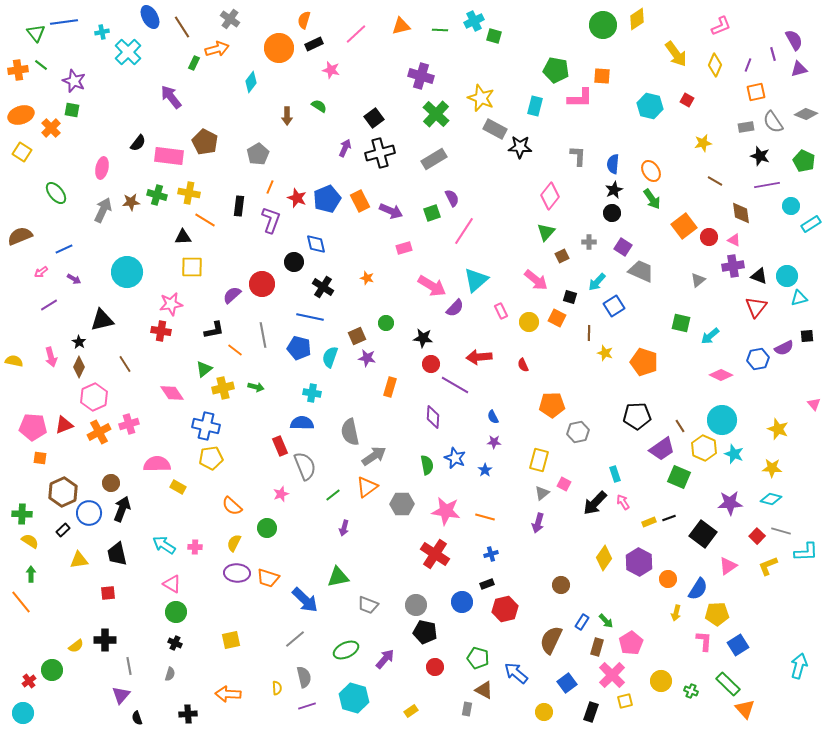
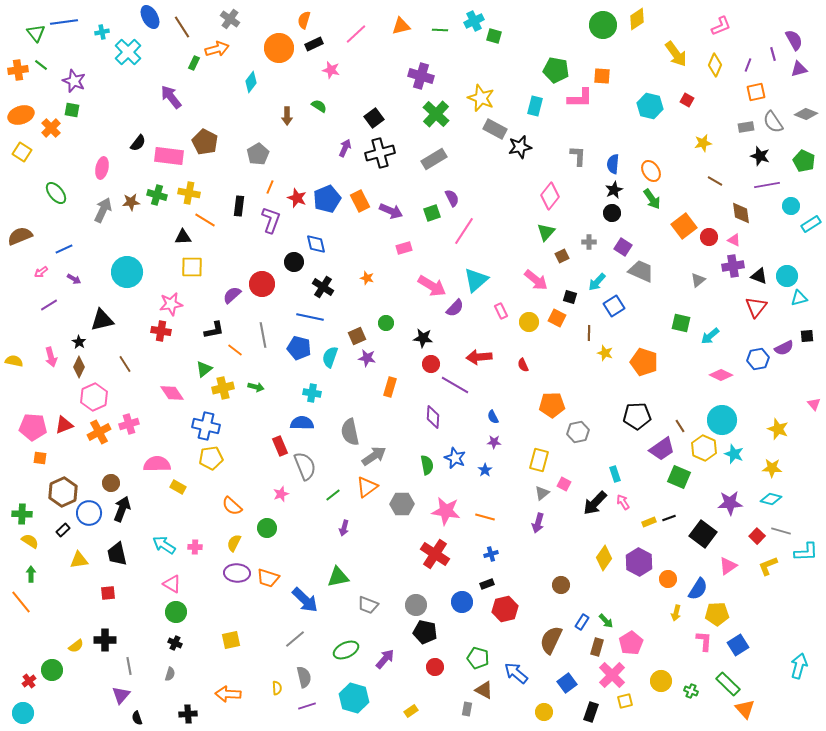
black star at (520, 147): rotated 15 degrees counterclockwise
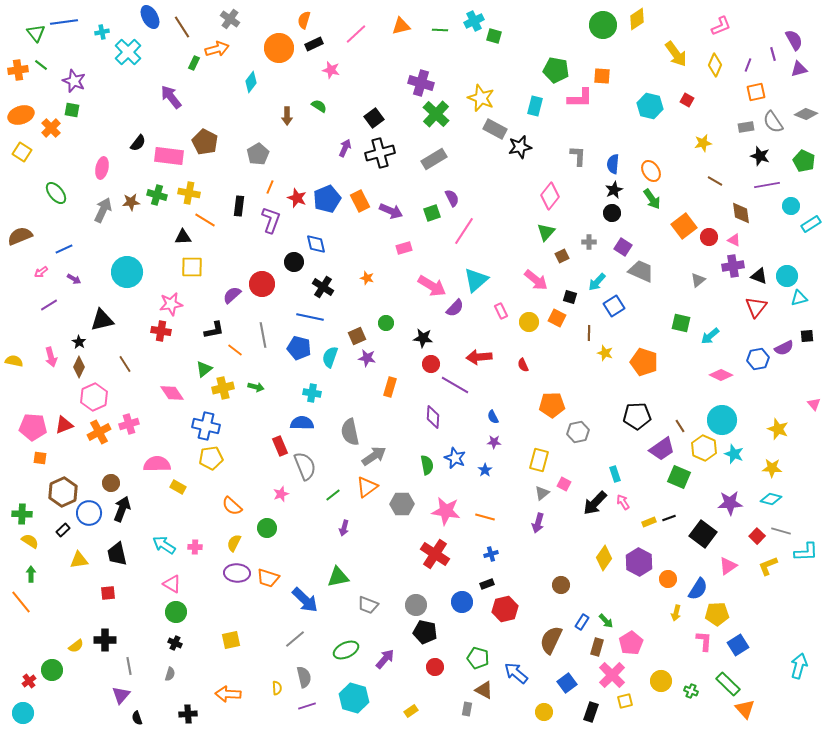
purple cross at (421, 76): moved 7 px down
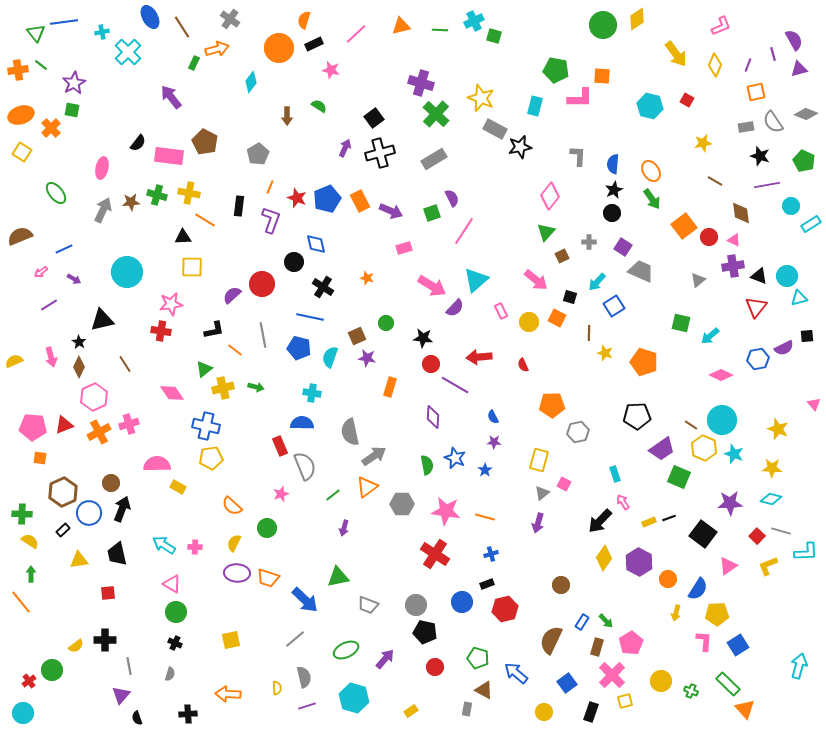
purple star at (74, 81): moved 2 px down; rotated 20 degrees clockwise
yellow semicircle at (14, 361): rotated 36 degrees counterclockwise
brown line at (680, 426): moved 11 px right, 1 px up; rotated 24 degrees counterclockwise
black arrow at (595, 503): moved 5 px right, 18 px down
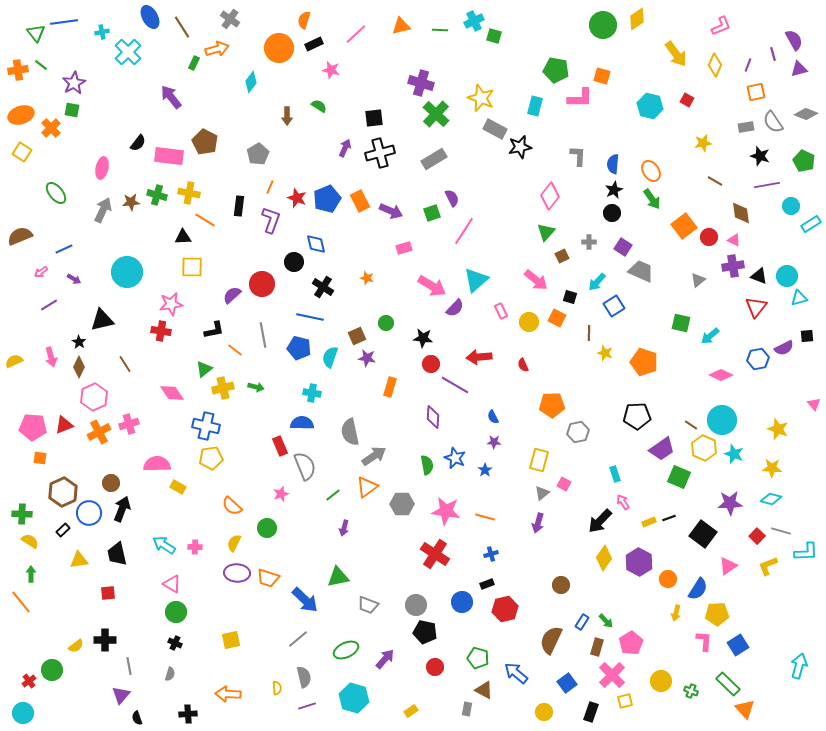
orange square at (602, 76): rotated 12 degrees clockwise
black square at (374, 118): rotated 30 degrees clockwise
gray line at (295, 639): moved 3 px right
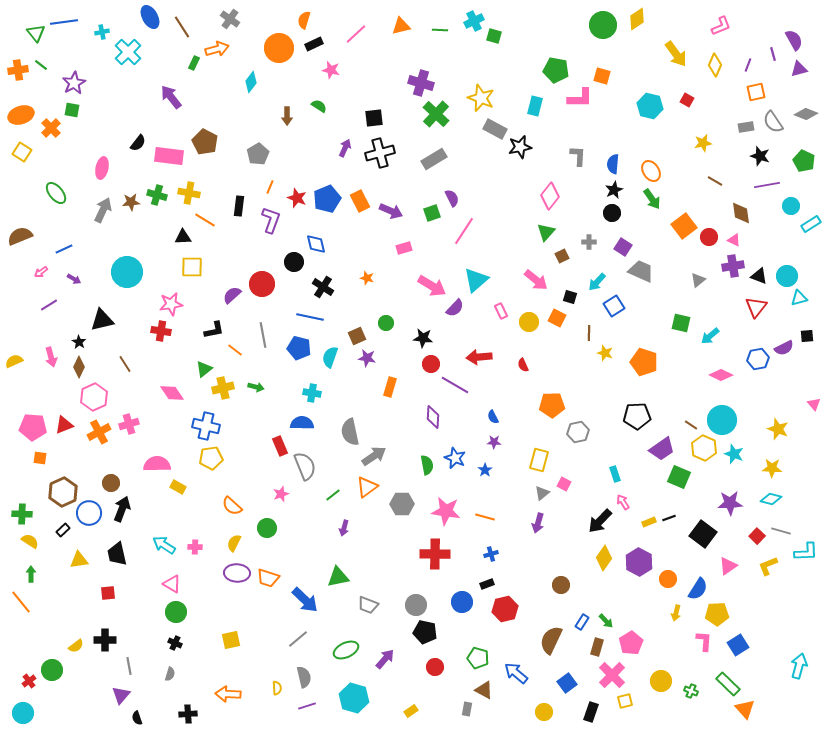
red cross at (435, 554): rotated 32 degrees counterclockwise
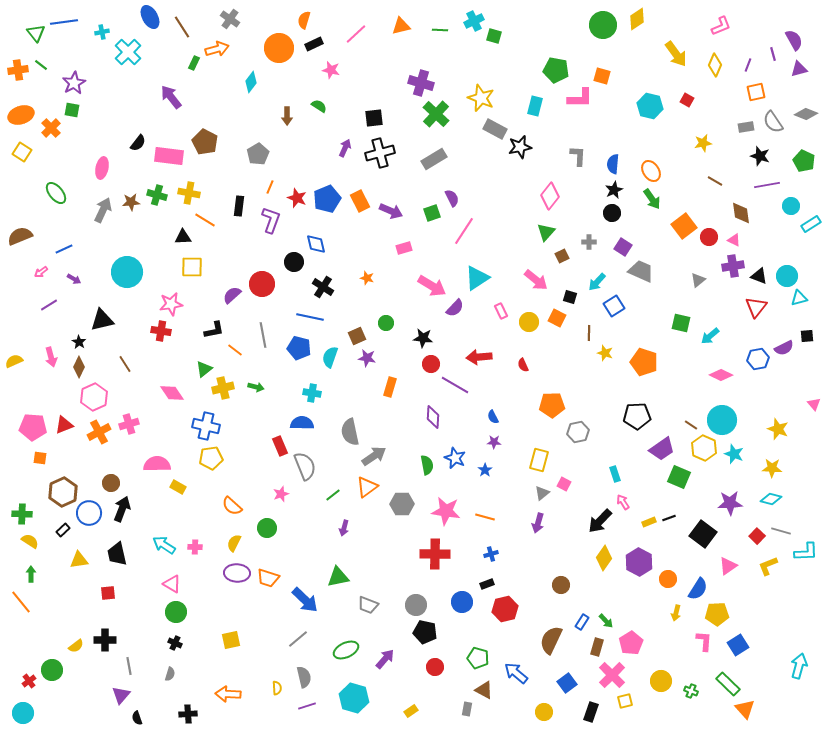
cyan triangle at (476, 280): moved 1 px right, 2 px up; rotated 8 degrees clockwise
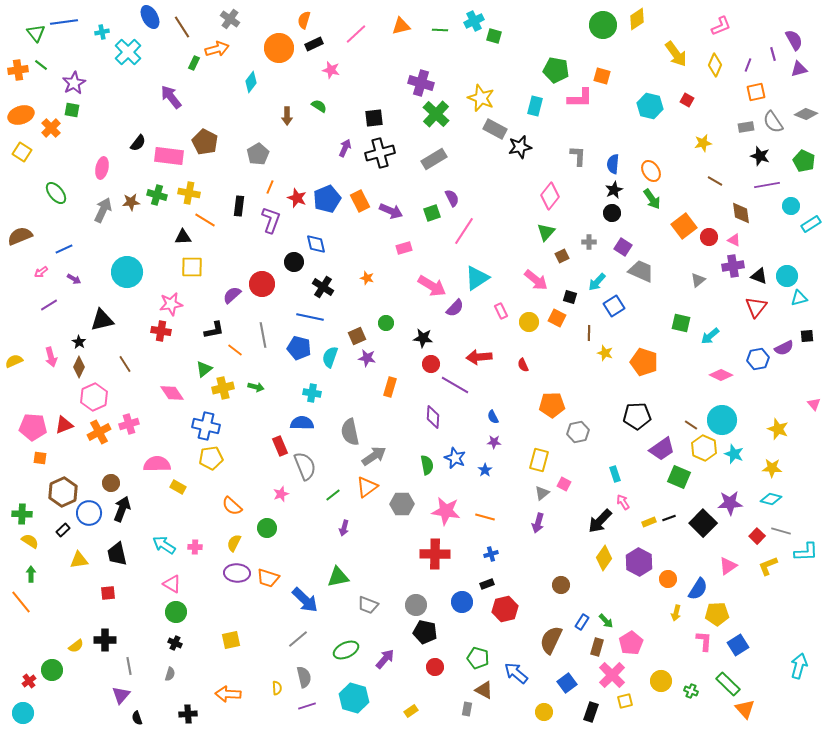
black square at (703, 534): moved 11 px up; rotated 8 degrees clockwise
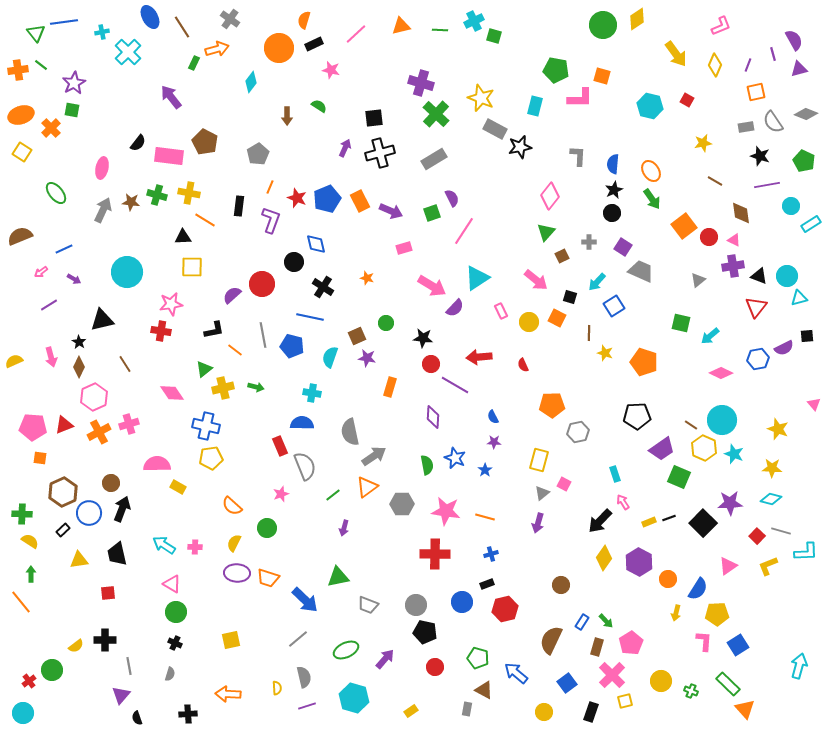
brown star at (131, 202): rotated 12 degrees clockwise
blue pentagon at (299, 348): moved 7 px left, 2 px up
pink diamond at (721, 375): moved 2 px up
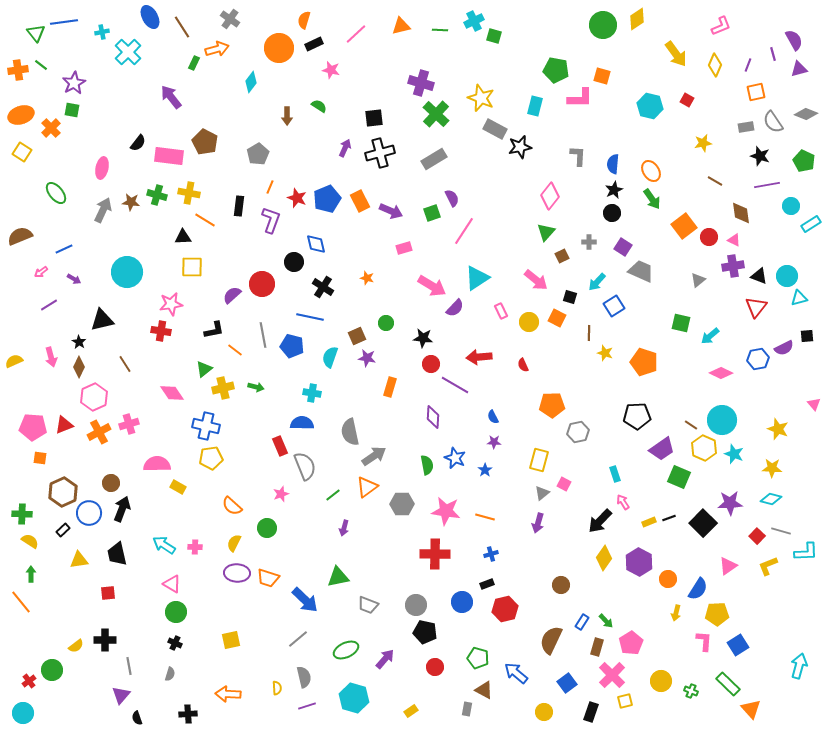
orange triangle at (745, 709): moved 6 px right
